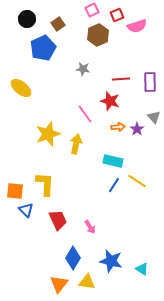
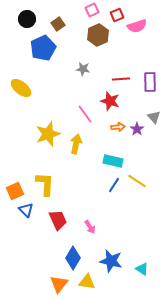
orange square: rotated 30 degrees counterclockwise
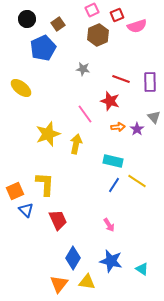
red line: rotated 24 degrees clockwise
pink arrow: moved 19 px right, 2 px up
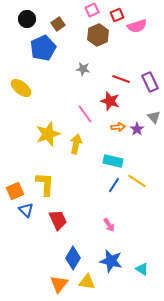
purple rectangle: rotated 24 degrees counterclockwise
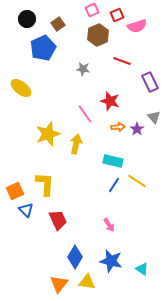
red line: moved 1 px right, 18 px up
blue diamond: moved 2 px right, 1 px up
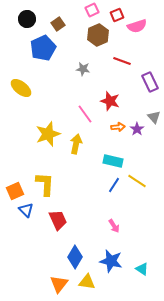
pink arrow: moved 5 px right, 1 px down
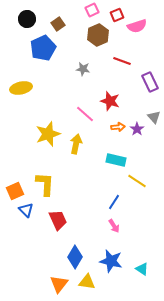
yellow ellipse: rotated 50 degrees counterclockwise
pink line: rotated 12 degrees counterclockwise
cyan rectangle: moved 3 px right, 1 px up
blue line: moved 17 px down
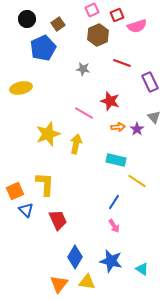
red line: moved 2 px down
pink line: moved 1 px left, 1 px up; rotated 12 degrees counterclockwise
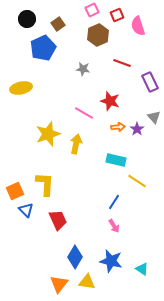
pink semicircle: moved 1 px right; rotated 90 degrees clockwise
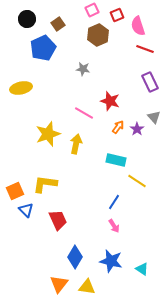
red line: moved 23 px right, 14 px up
orange arrow: rotated 48 degrees counterclockwise
yellow L-shape: rotated 85 degrees counterclockwise
yellow triangle: moved 5 px down
